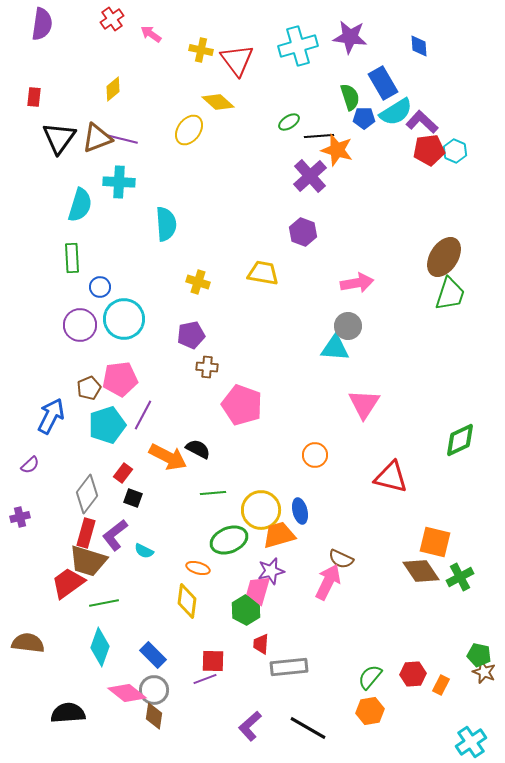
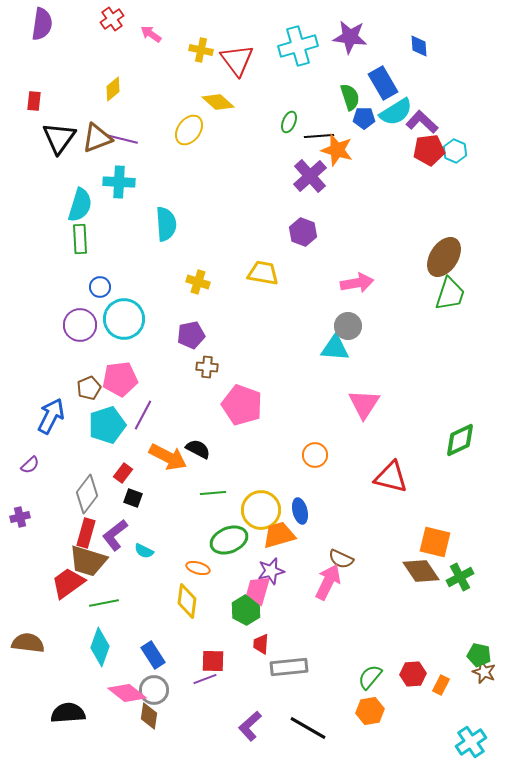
red rectangle at (34, 97): moved 4 px down
green ellipse at (289, 122): rotated 35 degrees counterclockwise
green rectangle at (72, 258): moved 8 px right, 19 px up
blue rectangle at (153, 655): rotated 12 degrees clockwise
brown diamond at (154, 716): moved 5 px left
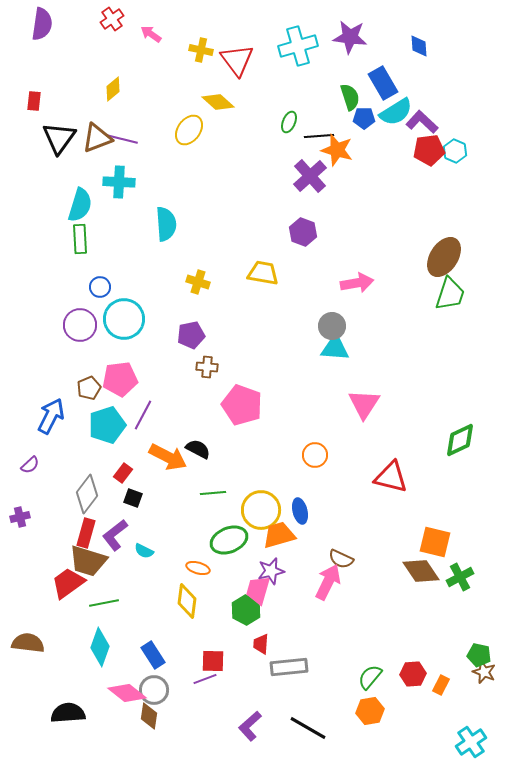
gray circle at (348, 326): moved 16 px left
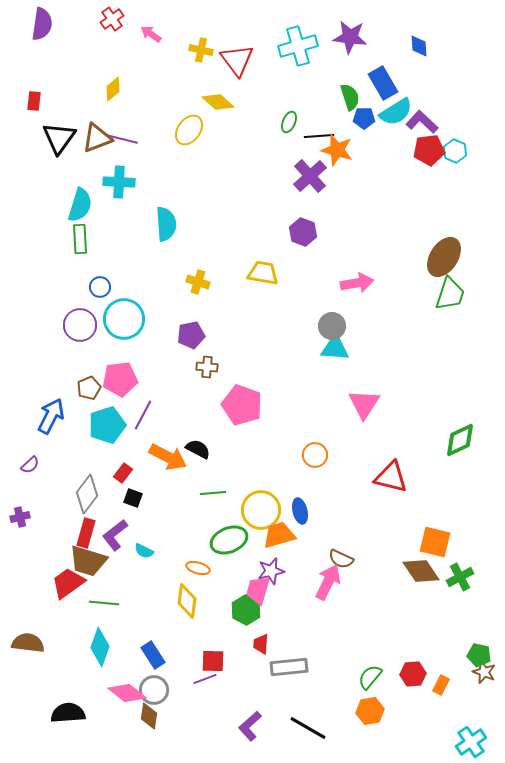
green line at (104, 603): rotated 16 degrees clockwise
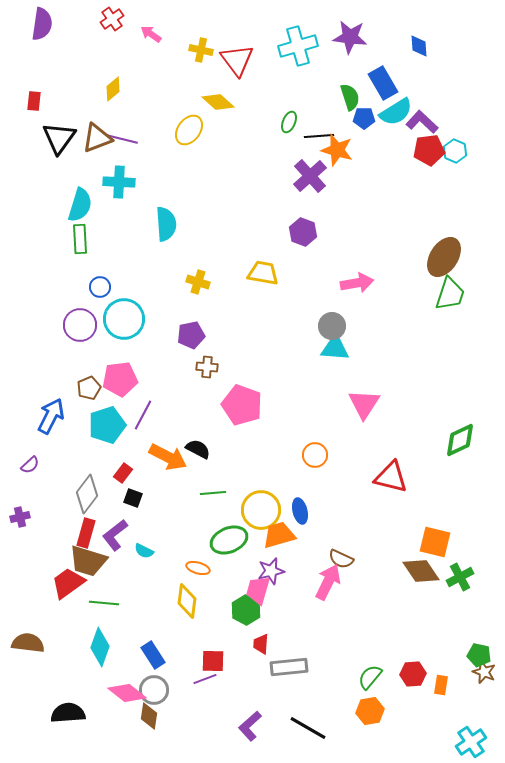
orange rectangle at (441, 685): rotated 18 degrees counterclockwise
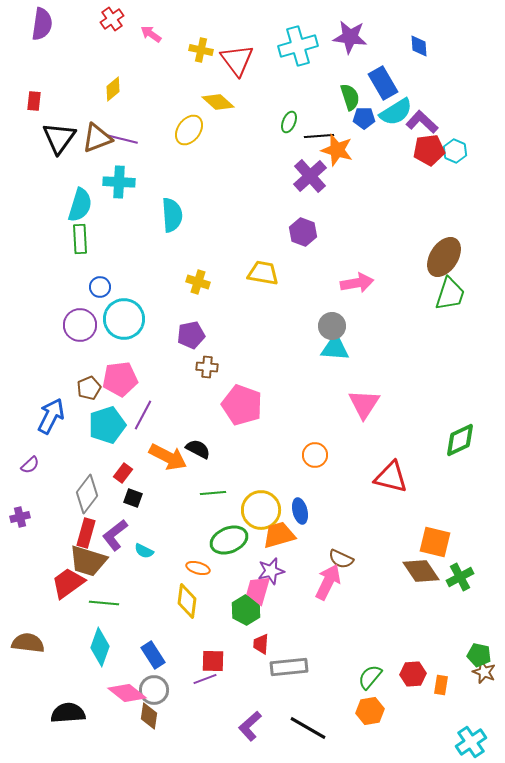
cyan semicircle at (166, 224): moved 6 px right, 9 px up
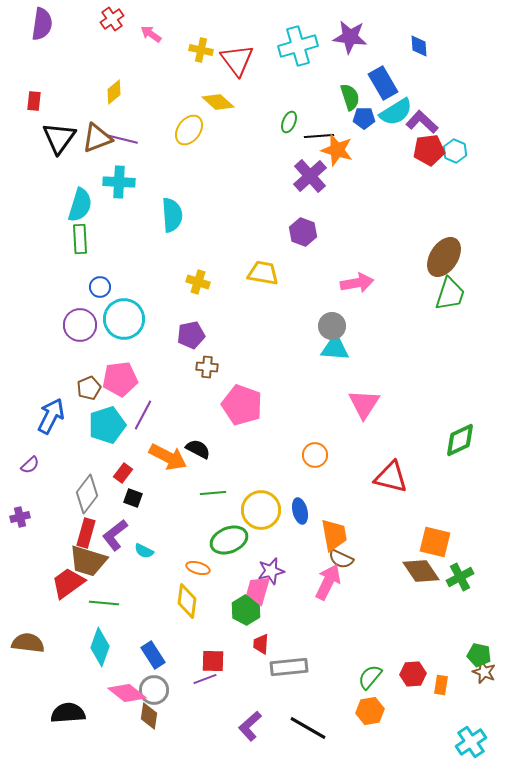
yellow diamond at (113, 89): moved 1 px right, 3 px down
orange trapezoid at (279, 535): moved 55 px right; rotated 96 degrees clockwise
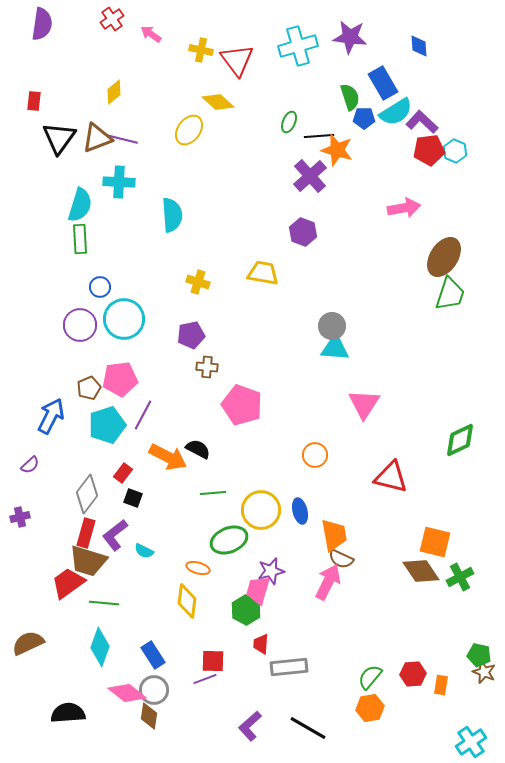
pink arrow at (357, 283): moved 47 px right, 75 px up
brown semicircle at (28, 643): rotated 32 degrees counterclockwise
orange hexagon at (370, 711): moved 3 px up
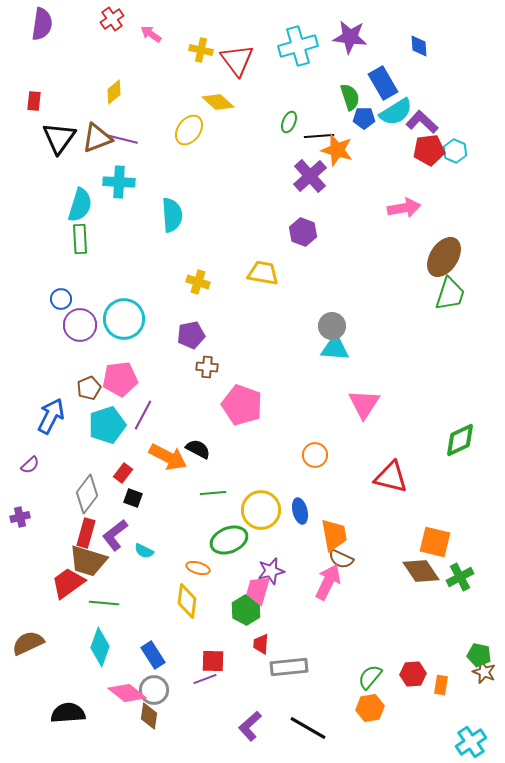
blue circle at (100, 287): moved 39 px left, 12 px down
